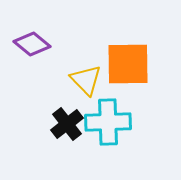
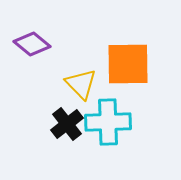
yellow triangle: moved 5 px left, 4 px down
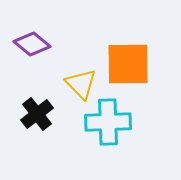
black cross: moved 30 px left, 10 px up
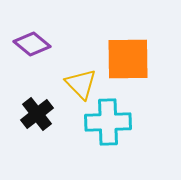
orange square: moved 5 px up
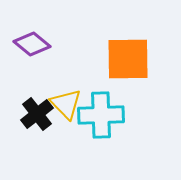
yellow triangle: moved 15 px left, 20 px down
cyan cross: moved 7 px left, 7 px up
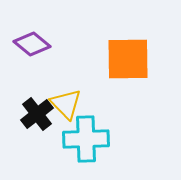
cyan cross: moved 15 px left, 24 px down
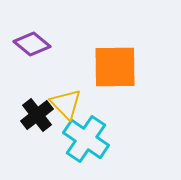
orange square: moved 13 px left, 8 px down
black cross: moved 1 px down
cyan cross: rotated 36 degrees clockwise
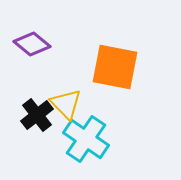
orange square: rotated 12 degrees clockwise
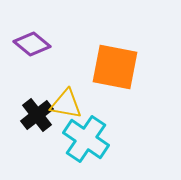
yellow triangle: rotated 36 degrees counterclockwise
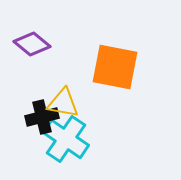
yellow triangle: moved 3 px left, 1 px up
black cross: moved 5 px right, 2 px down; rotated 24 degrees clockwise
cyan cross: moved 20 px left
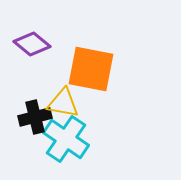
orange square: moved 24 px left, 2 px down
black cross: moved 7 px left
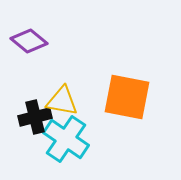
purple diamond: moved 3 px left, 3 px up
orange square: moved 36 px right, 28 px down
yellow triangle: moved 1 px left, 2 px up
